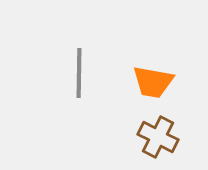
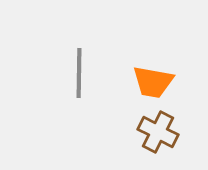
brown cross: moved 5 px up
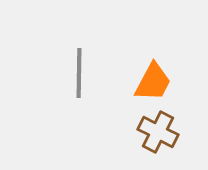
orange trapezoid: rotated 72 degrees counterclockwise
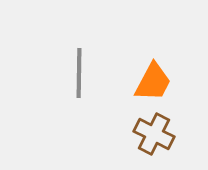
brown cross: moved 4 px left, 2 px down
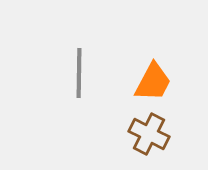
brown cross: moved 5 px left
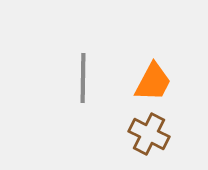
gray line: moved 4 px right, 5 px down
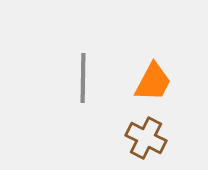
brown cross: moved 3 px left, 4 px down
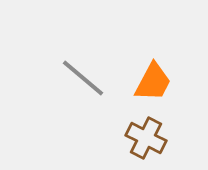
gray line: rotated 51 degrees counterclockwise
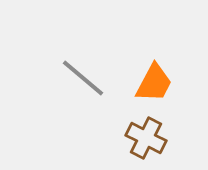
orange trapezoid: moved 1 px right, 1 px down
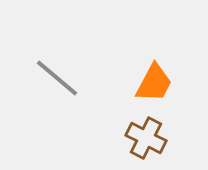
gray line: moved 26 px left
